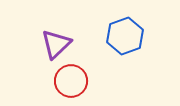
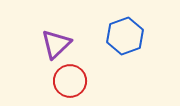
red circle: moved 1 px left
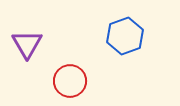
purple triangle: moved 29 px left; rotated 16 degrees counterclockwise
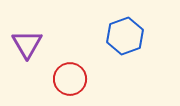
red circle: moved 2 px up
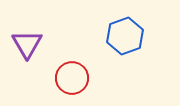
red circle: moved 2 px right, 1 px up
